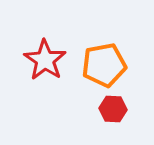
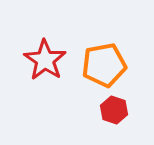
red hexagon: moved 1 px right, 1 px down; rotated 16 degrees clockwise
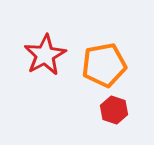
red star: moved 5 px up; rotated 9 degrees clockwise
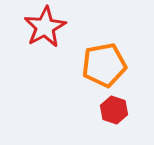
red star: moved 28 px up
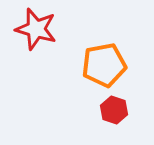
red star: moved 9 px left, 2 px down; rotated 27 degrees counterclockwise
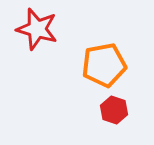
red star: moved 1 px right
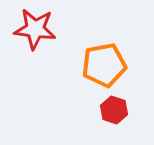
red star: moved 2 px left; rotated 9 degrees counterclockwise
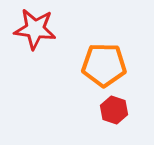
orange pentagon: rotated 12 degrees clockwise
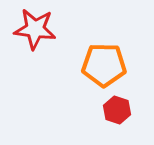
red hexagon: moved 3 px right
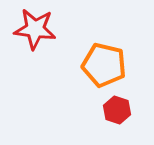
orange pentagon: rotated 12 degrees clockwise
